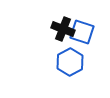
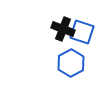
blue hexagon: moved 1 px right, 1 px down
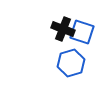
blue hexagon: rotated 12 degrees clockwise
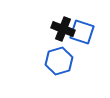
blue hexagon: moved 12 px left, 2 px up
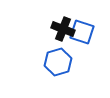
blue hexagon: moved 1 px left, 1 px down
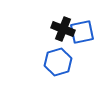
blue square: rotated 30 degrees counterclockwise
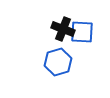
blue square: rotated 15 degrees clockwise
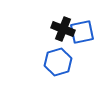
blue square: rotated 15 degrees counterclockwise
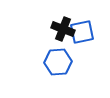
blue hexagon: rotated 12 degrees clockwise
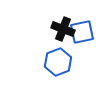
blue hexagon: rotated 16 degrees counterclockwise
